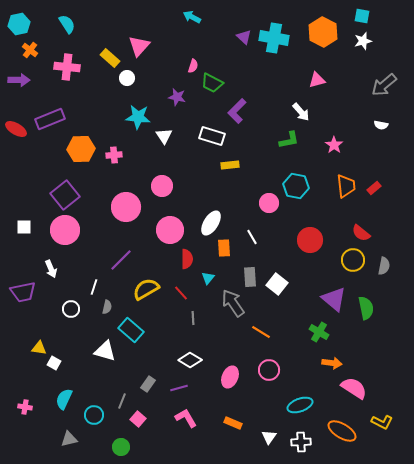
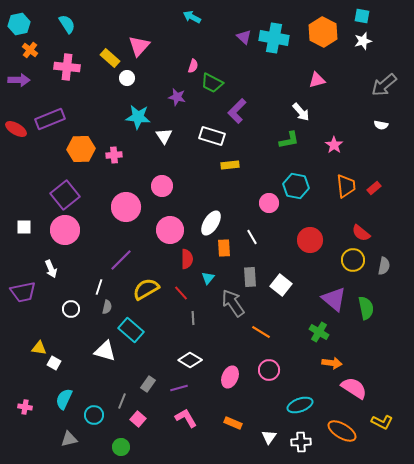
white square at (277, 284): moved 4 px right, 1 px down
white line at (94, 287): moved 5 px right
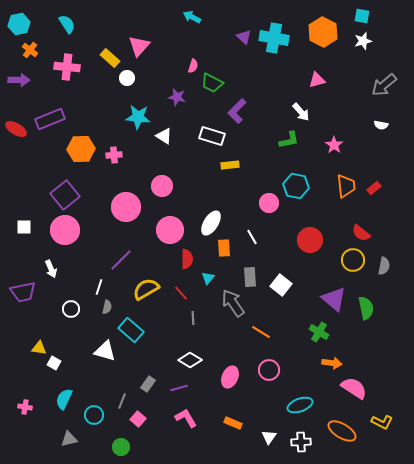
white triangle at (164, 136): rotated 24 degrees counterclockwise
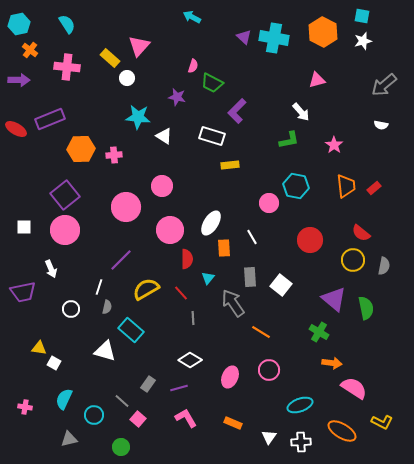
gray line at (122, 401): rotated 70 degrees counterclockwise
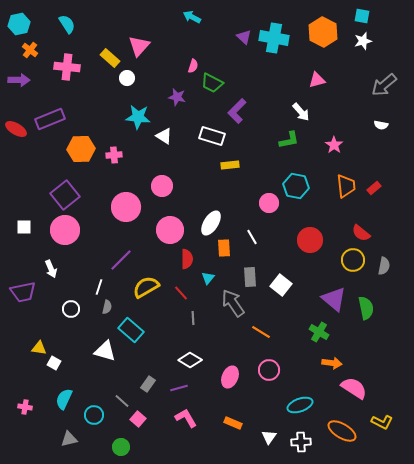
yellow semicircle at (146, 289): moved 2 px up
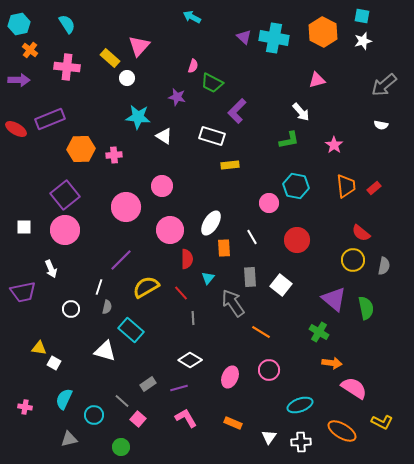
red circle at (310, 240): moved 13 px left
gray rectangle at (148, 384): rotated 21 degrees clockwise
